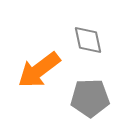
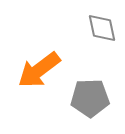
gray diamond: moved 14 px right, 12 px up
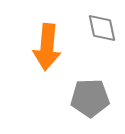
orange arrow: moved 8 px right, 23 px up; rotated 48 degrees counterclockwise
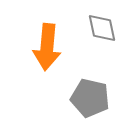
gray pentagon: rotated 15 degrees clockwise
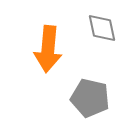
orange arrow: moved 1 px right, 2 px down
